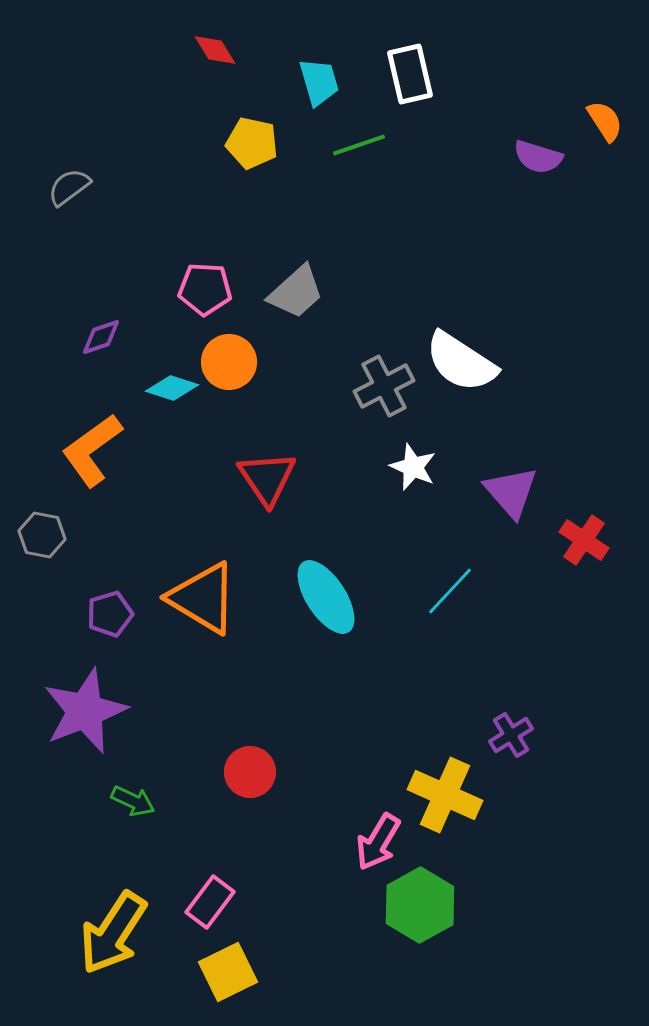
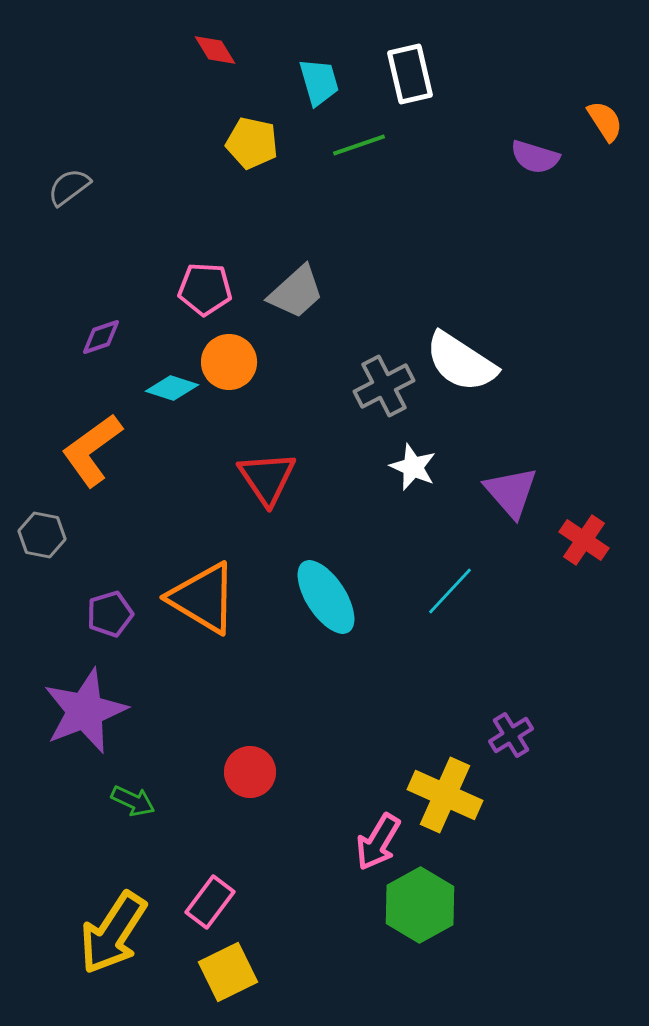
purple semicircle: moved 3 px left
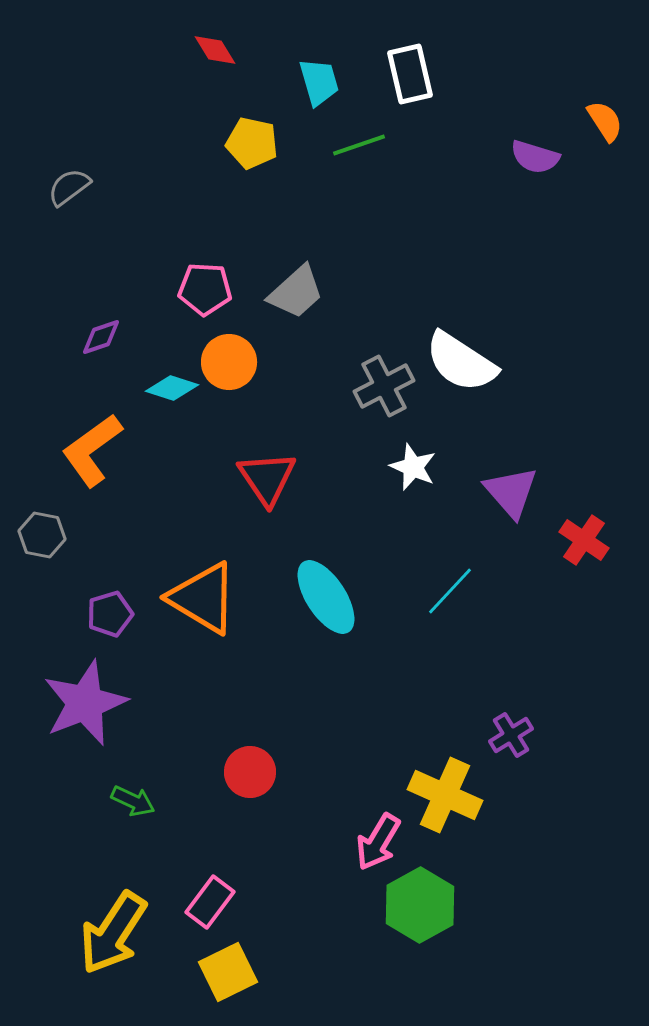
purple star: moved 8 px up
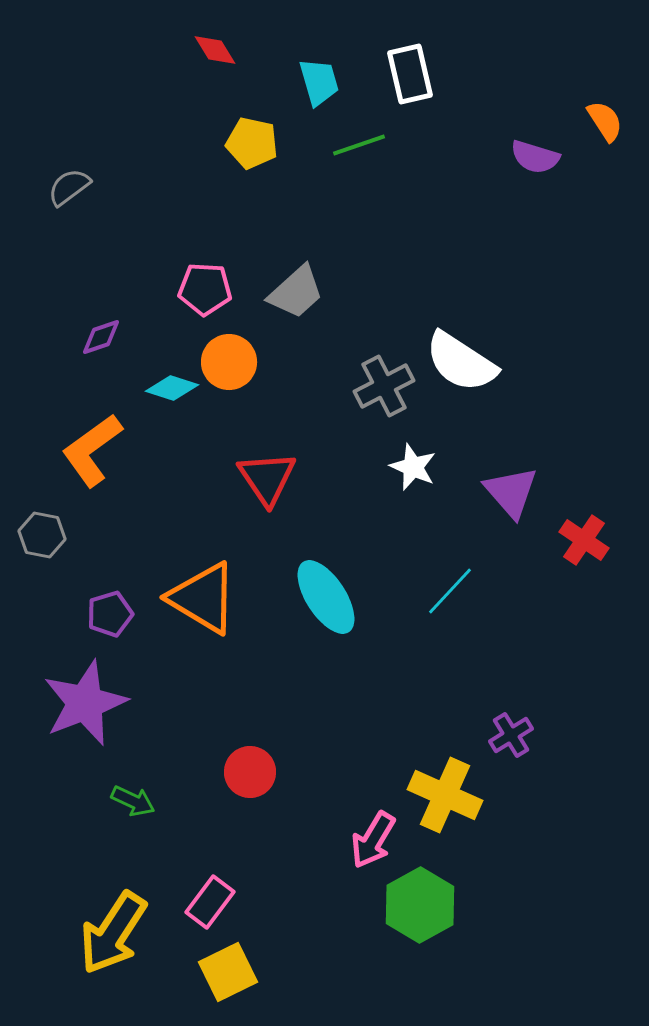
pink arrow: moved 5 px left, 2 px up
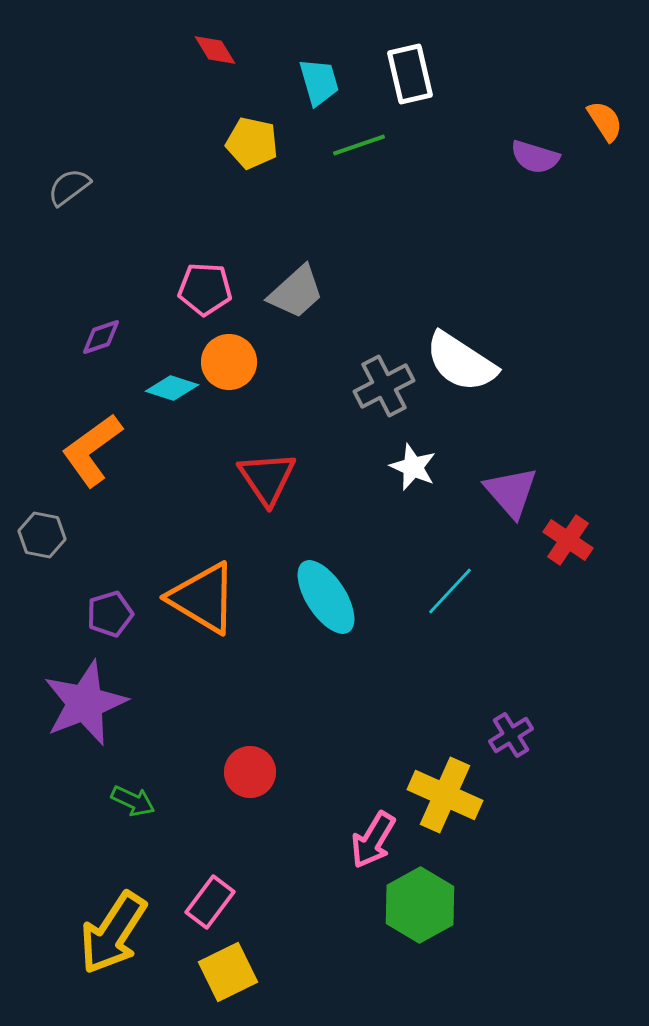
red cross: moved 16 px left
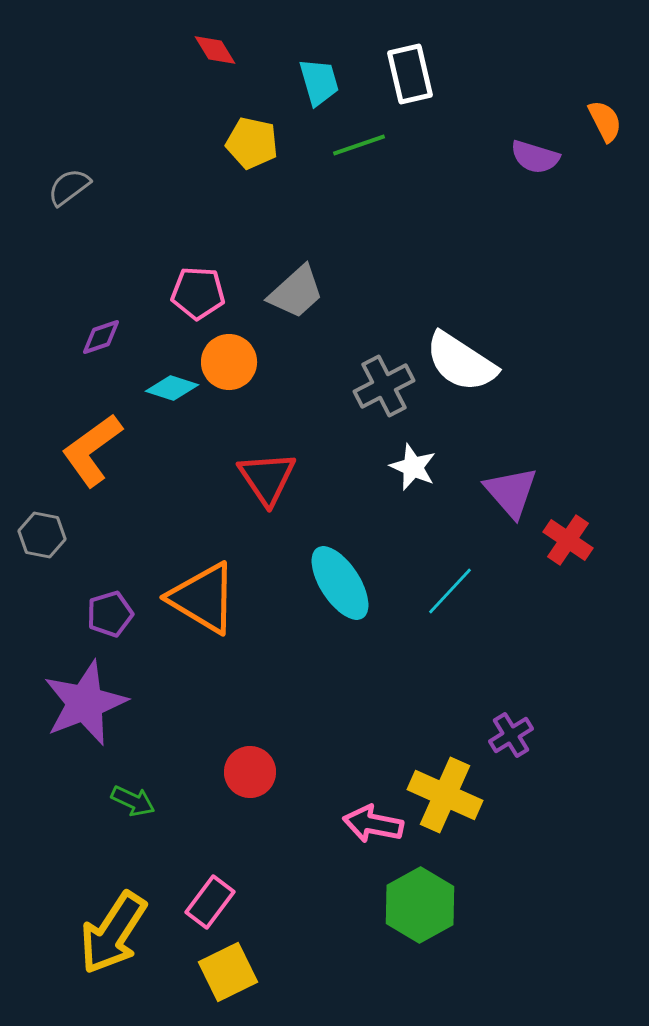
orange semicircle: rotated 6 degrees clockwise
pink pentagon: moved 7 px left, 4 px down
cyan ellipse: moved 14 px right, 14 px up
pink arrow: moved 16 px up; rotated 70 degrees clockwise
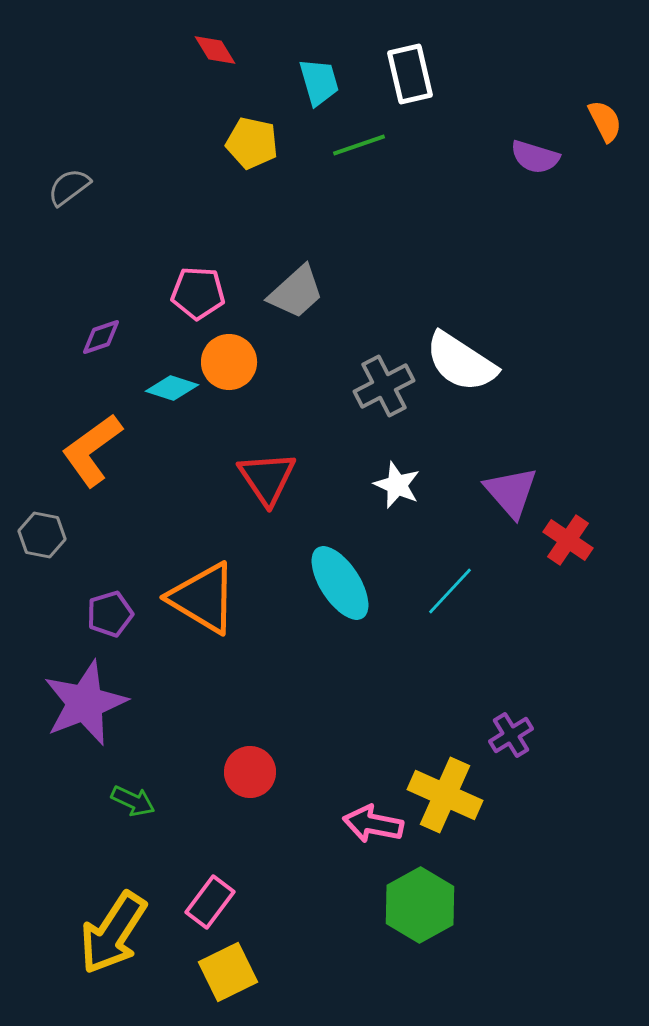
white star: moved 16 px left, 18 px down
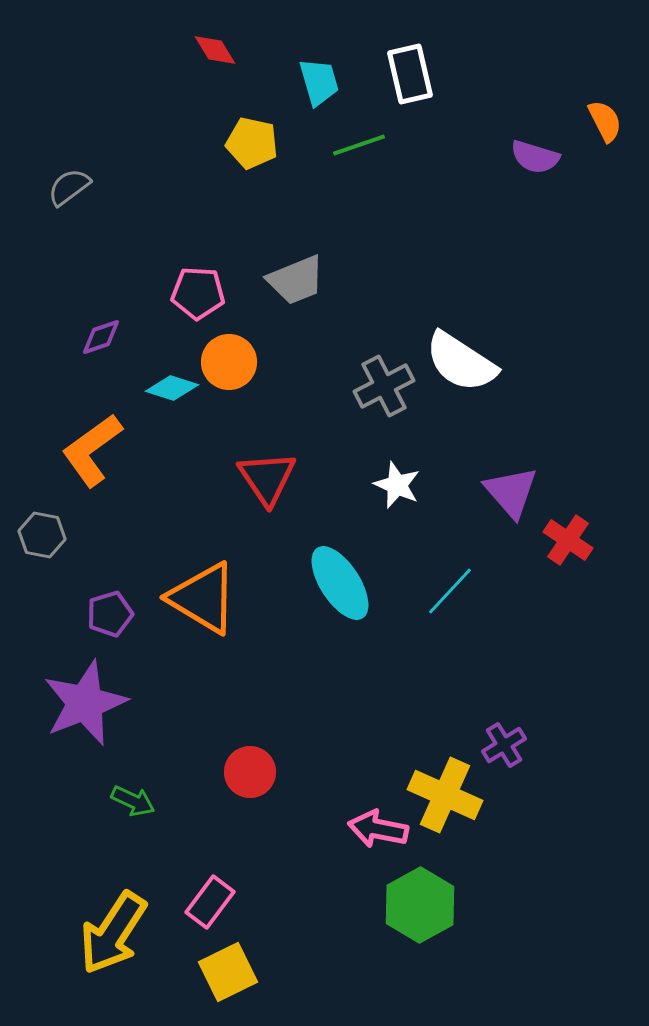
gray trapezoid: moved 12 px up; rotated 20 degrees clockwise
purple cross: moved 7 px left, 10 px down
pink arrow: moved 5 px right, 5 px down
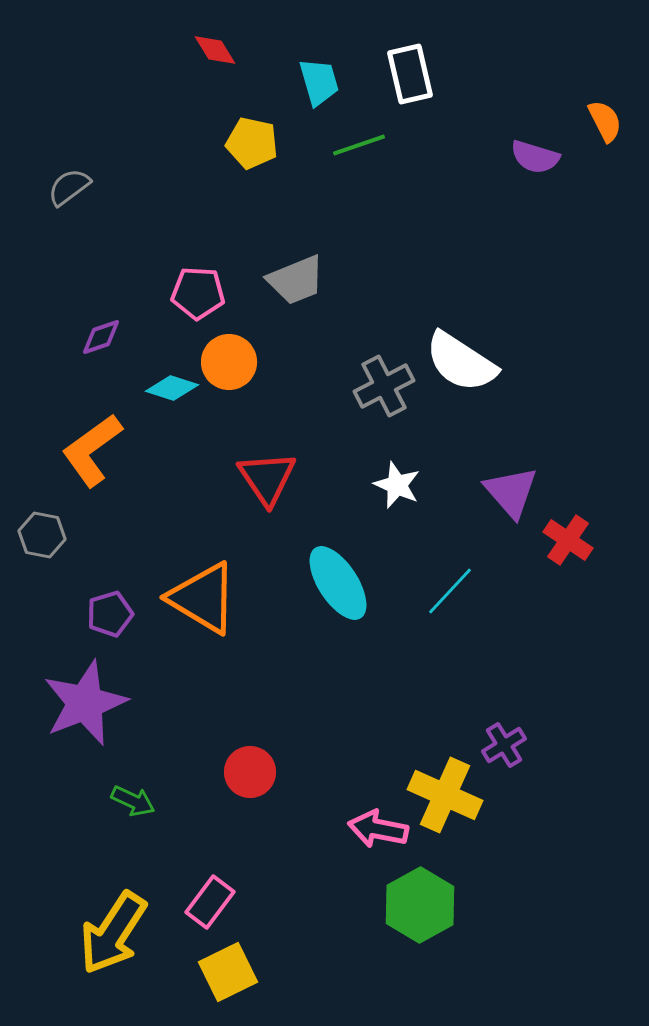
cyan ellipse: moved 2 px left
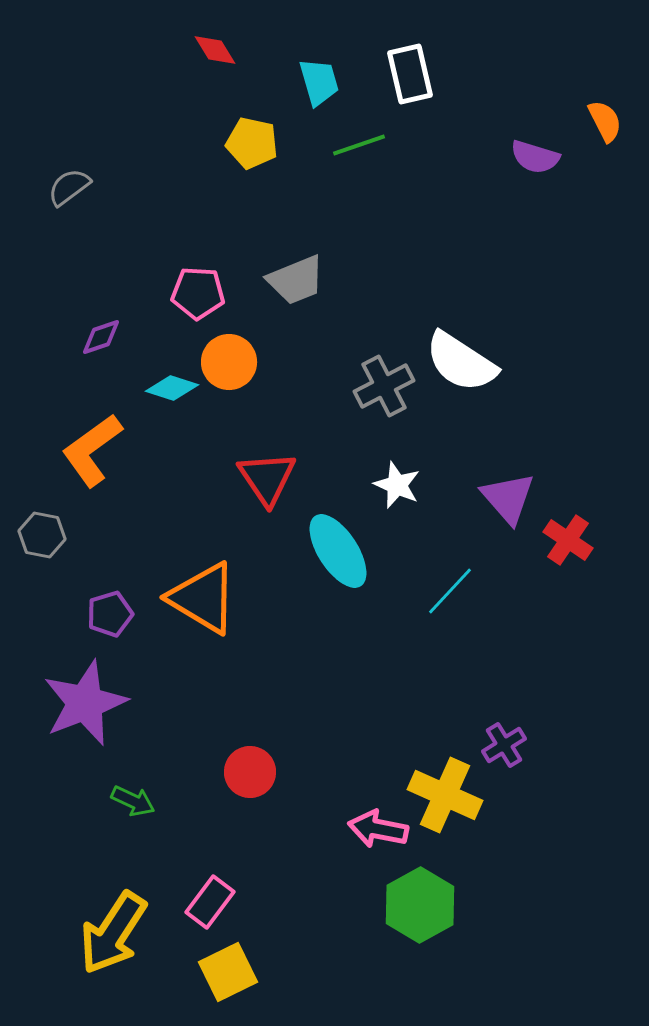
purple triangle: moved 3 px left, 6 px down
cyan ellipse: moved 32 px up
